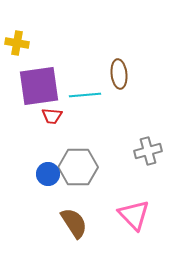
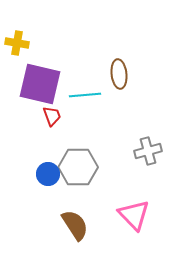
purple square: moved 1 px right, 2 px up; rotated 21 degrees clockwise
red trapezoid: rotated 115 degrees counterclockwise
brown semicircle: moved 1 px right, 2 px down
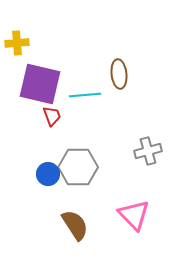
yellow cross: rotated 15 degrees counterclockwise
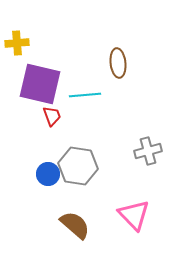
brown ellipse: moved 1 px left, 11 px up
gray hexagon: moved 1 px up; rotated 9 degrees clockwise
brown semicircle: rotated 16 degrees counterclockwise
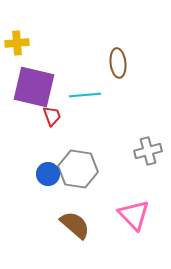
purple square: moved 6 px left, 3 px down
gray hexagon: moved 3 px down
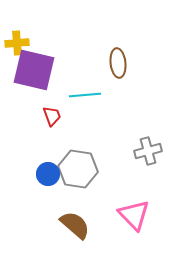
purple square: moved 17 px up
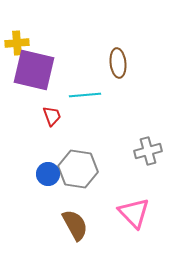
pink triangle: moved 2 px up
brown semicircle: rotated 20 degrees clockwise
